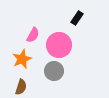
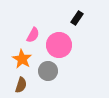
orange star: rotated 18 degrees counterclockwise
gray circle: moved 6 px left
brown semicircle: moved 2 px up
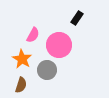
gray circle: moved 1 px left, 1 px up
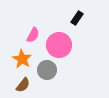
brown semicircle: moved 2 px right; rotated 21 degrees clockwise
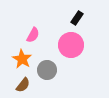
pink circle: moved 12 px right
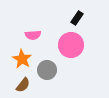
pink semicircle: rotated 56 degrees clockwise
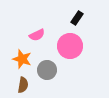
pink semicircle: moved 4 px right; rotated 21 degrees counterclockwise
pink circle: moved 1 px left, 1 px down
orange star: rotated 12 degrees counterclockwise
brown semicircle: rotated 28 degrees counterclockwise
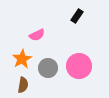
black rectangle: moved 2 px up
pink circle: moved 9 px right, 20 px down
orange star: rotated 24 degrees clockwise
gray circle: moved 1 px right, 2 px up
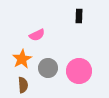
black rectangle: moved 2 px right; rotated 32 degrees counterclockwise
pink circle: moved 5 px down
brown semicircle: rotated 14 degrees counterclockwise
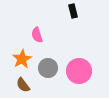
black rectangle: moved 6 px left, 5 px up; rotated 16 degrees counterclockwise
pink semicircle: rotated 98 degrees clockwise
brown semicircle: rotated 147 degrees clockwise
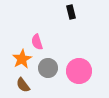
black rectangle: moved 2 px left, 1 px down
pink semicircle: moved 7 px down
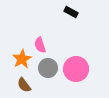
black rectangle: rotated 48 degrees counterclockwise
pink semicircle: moved 3 px right, 3 px down
pink circle: moved 3 px left, 2 px up
brown semicircle: moved 1 px right
